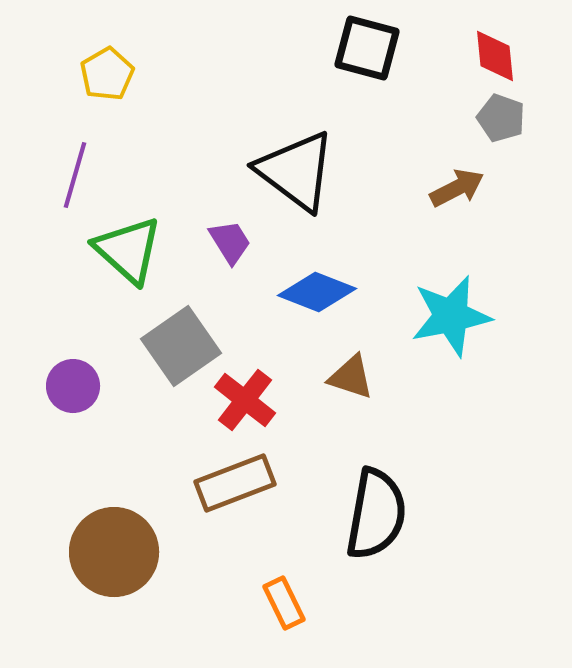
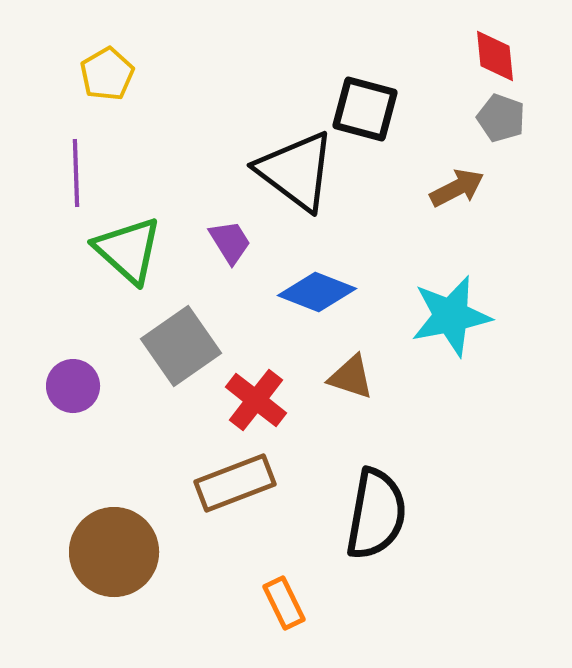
black square: moved 2 px left, 61 px down
purple line: moved 1 px right, 2 px up; rotated 18 degrees counterclockwise
red cross: moved 11 px right
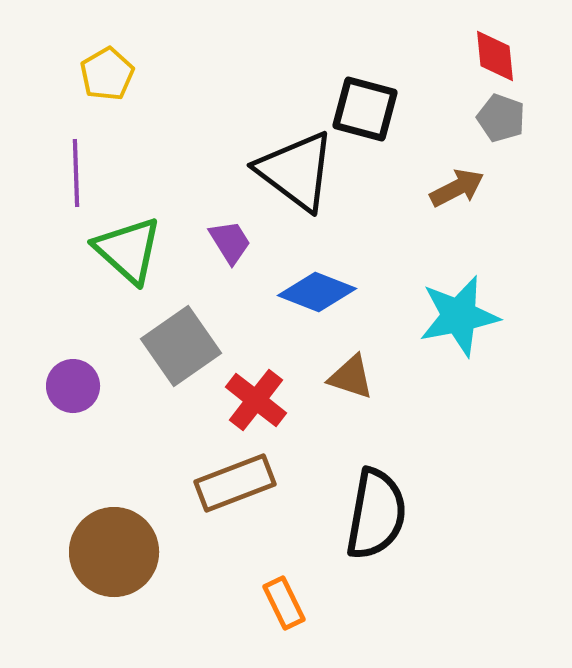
cyan star: moved 8 px right
